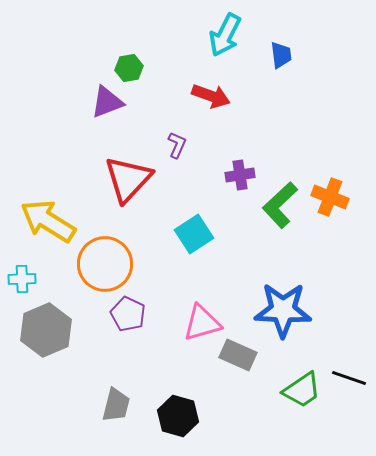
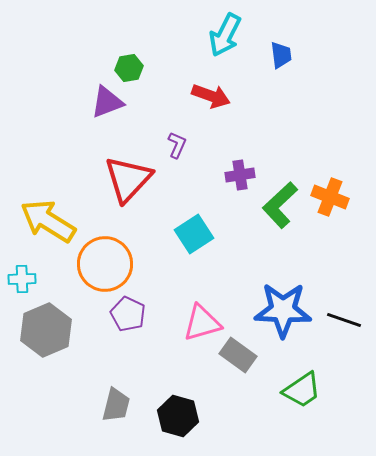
gray rectangle: rotated 12 degrees clockwise
black line: moved 5 px left, 58 px up
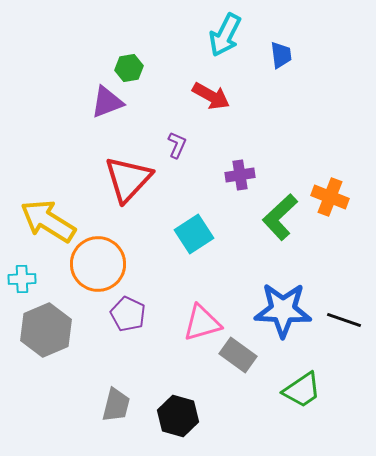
red arrow: rotated 9 degrees clockwise
green L-shape: moved 12 px down
orange circle: moved 7 px left
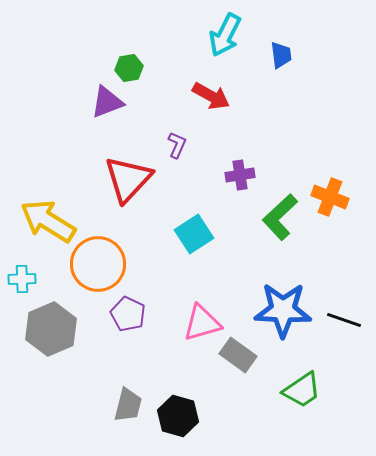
gray hexagon: moved 5 px right, 1 px up
gray trapezoid: moved 12 px right
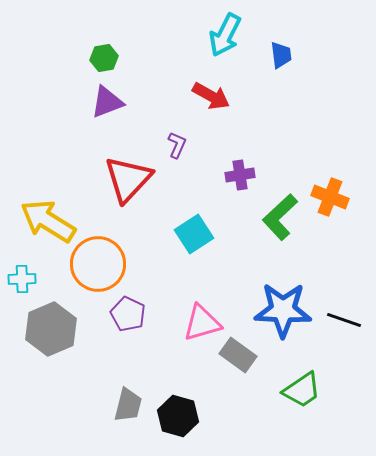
green hexagon: moved 25 px left, 10 px up
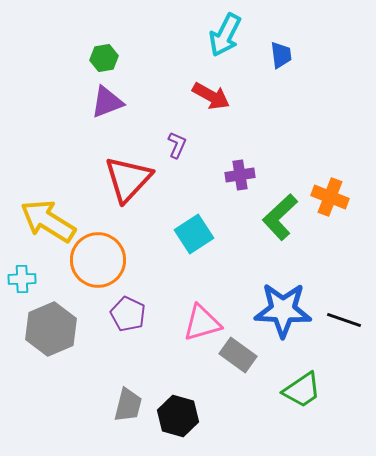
orange circle: moved 4 px up
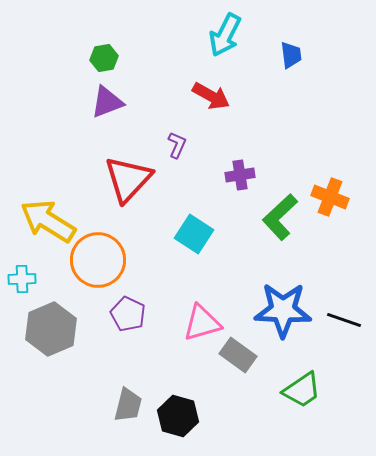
blue trapezoid: moved 10 px right
cyan square: rotated 24 degrees counterclockwise
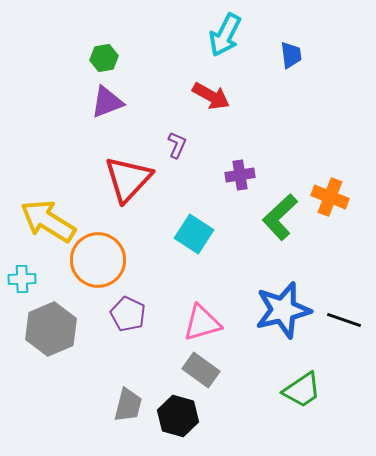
blue star: rotated 16 degrees counterclockwise
gray rectangle: moved 37 px left, 15 px down
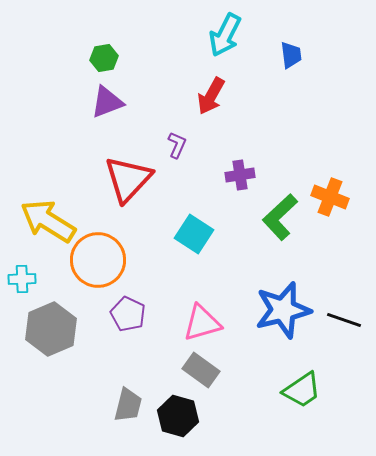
red arrow: rotated 90 degrees clockwise
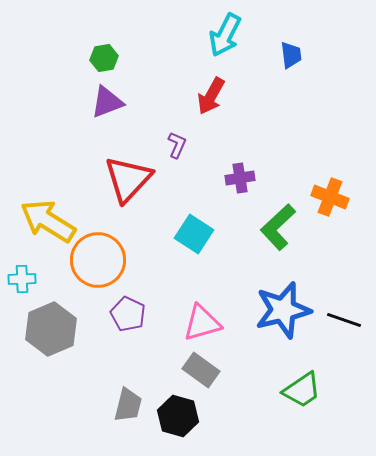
purple cross: moved 3 px down
green L-shape: moved 2 px left, 10 px down
